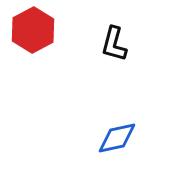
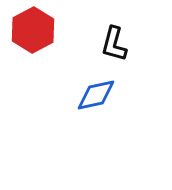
blue diamond: moved 21 px left, 43 px up
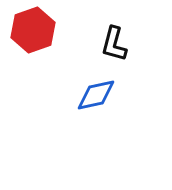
red hexagon: rotated 9 degrees clockwise
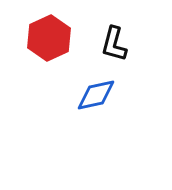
red hexagon: moved 16 px right, 8 px down; rotated 6 degrees counterclockwise
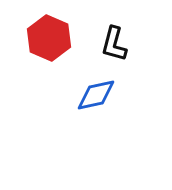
red hexagon: rotated 12 degrees counterclockwise
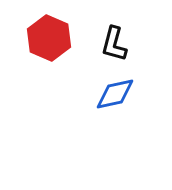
blue diamond: moved 19 px right, 1 px up
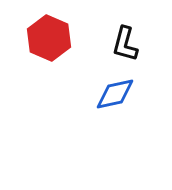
black L-shape: moved 11 px right
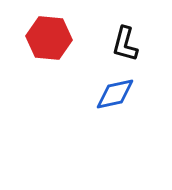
red hexagon: rotated 18 degrees counterclockwise
